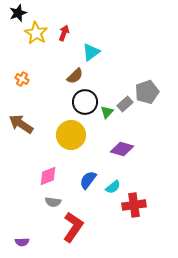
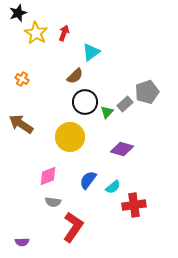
yellow circle: moved 1 px left, 2 px down
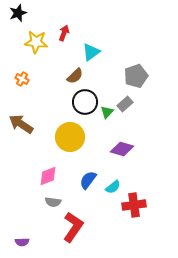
yellow star: moved 9 px down; rotated 25 degrees counterclockwise
gray pentagon: moved 11 px left, 16 px up
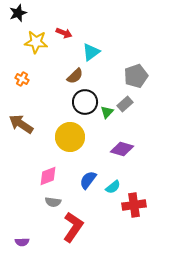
red arrow: rotated 91 degrees clockwise
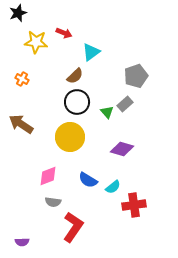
black circle: moved 8 px left
green triangle: rotated 24 degrees counterclockwise
blue semicircle: rotated 96 degrees counterclockwise
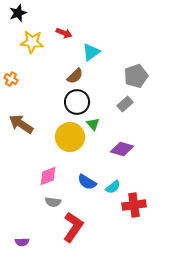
yellow star: moved 4 px left
orange cross: moved 11 px left
green triangle: moved 14 px left, 12 px down
blue semicircle: moved 1 px left, 2 px down
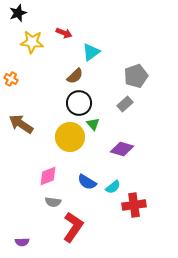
black circle: moved 2 px right, 1 px down
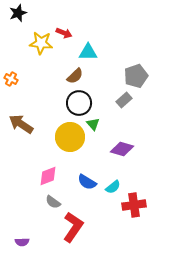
yellow star: moved 9 px right, 1 px down
cyan triangle: moved 3 px left; rotated 36 degrees clockwise
gray rectangle: moved 1 px left, 4 px up
gray semicircle: rotated 28 degrees clockwise
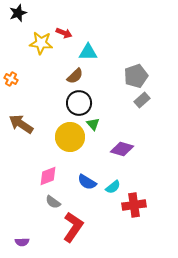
gray rectangle: moved 18 px right
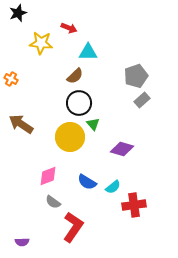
red arrow: moved 5 px right, 5 px up
